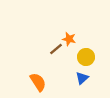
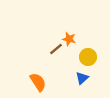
yellow circle: moved 2 px right
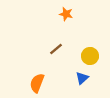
orange star: moved 3 px left, 25 px up
yellow circle: moved 2 px right, 1 px up
orange semicircle: moved 1 px left, 1 px down; rotated 126 degrees counterclockwise
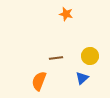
brown line: moved 9 px down; rotated 32 degrees clockwise
orange semicircle: moved 2 px right, 2 px up
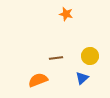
orange semicircle: moved 1 px left, 1 px up; rotated 48 degrees clockwise
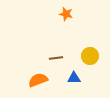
blue triangle: moved 8 px left; rotated 40 degrees clockwise
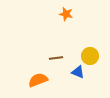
blue triangle: moved 4 px right, 6 px up; rotated 24 degrees clockwise
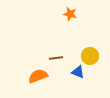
orange star: moved 4 px right
orange semicircle: moved 4 px up
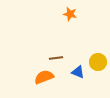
yellow circle: moved 8 px right, 6 px down
orange semicircle: moved 6 px right, 1 px down
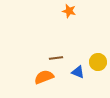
orange star: moved 1 px left, 3 px up
